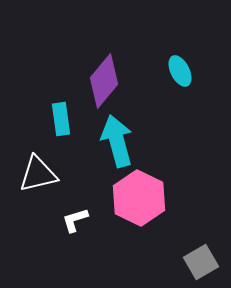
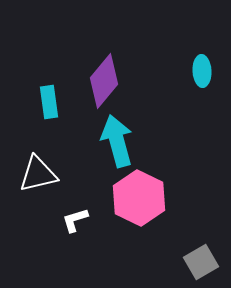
cyan ellipse: moved 22 px right; rotated 24 degrees clockwise
cyan rectangle: moved 12 px left, 17 px up
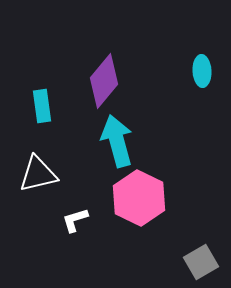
cyan rectangle: moved 7 px left, 4 px down
